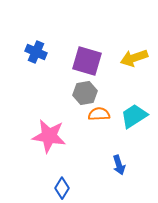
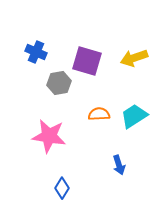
gray hexagon: moved 26 px left, 10 px up
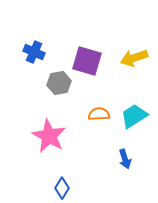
blue cross: moved 2 px left
pink star: rotated 20 degrees clockwise
blue arrow: moved 6 px right, 6 px up
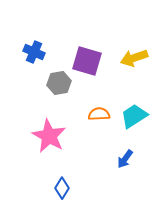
blue arrow: rotated 54 degrees clockwise
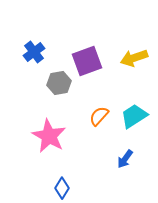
blue cross: rotated 30 degrees clockwise
purple square: rotated 36 degrees counterclockwise
orange semicircle: moved 2 px down; rotated 45 degrees counterclockwise
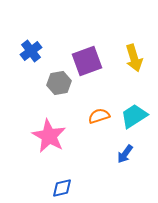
blue cross: moved 3 px left, 1 px up
yellow arrow: rotated 88 degrees counterclockwise
orange semicircle: rotated 30 degrees clockwise
blue arrow: moved 5 px up
blue diamond: rotated 45 degrees clockwise
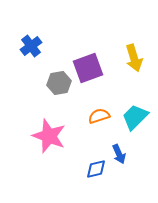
blue cross: moved 5 px up
purple square: moved 1 px right, 7 px down
cyan trapezoid: moved 1 px right, 1 px down; rotated 12 degrees counterclockwise
pink star: rotated 8 degrees counterclockwise
blue arrow: moved 6 px left; rotated 60 degrees counterclockwise
blue diamond: moved 34 px right, 19 px up
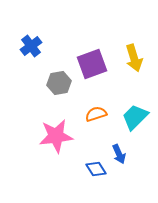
purple square: moved 4 px right, 4 px up
orange semicircle: moved 3 px left, 2 px up
pink star: moved 7 px right; rotated 28 degrees counterclockwise
blue diamond: rotated 70 degrees clockwise
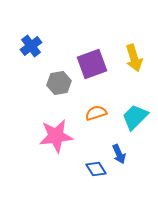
orange semicircle: moved 1 px up
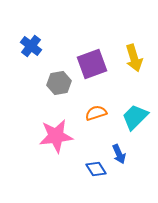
blue cross: rotated 15 degrees counterclockwise
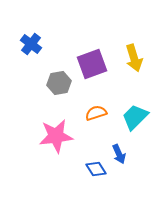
blue cross: moved 2 px up
